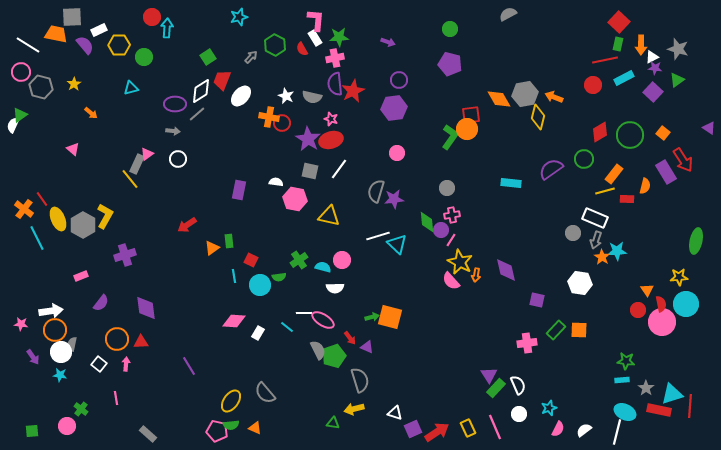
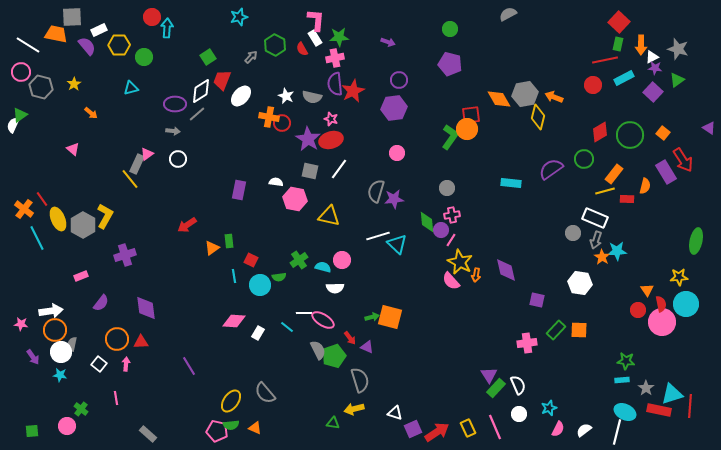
purple semicircle at (85, 45): moved 2 px right, 1 px down
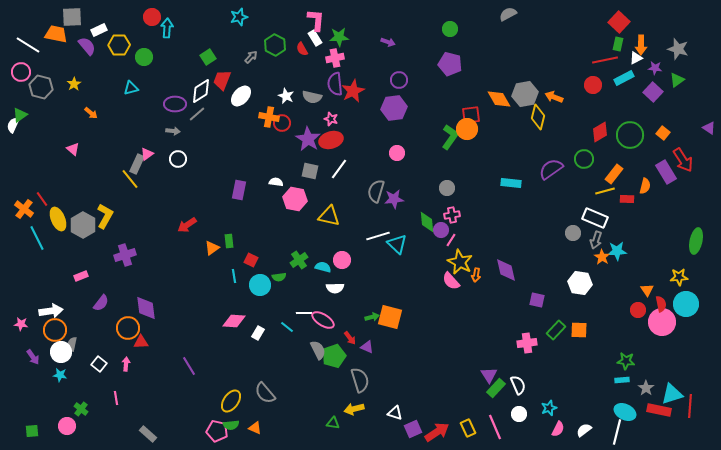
white triangle at (652, 57): moved 16 px left, 1 px down
orange circle at (117, 339): moved 11 px right, 11 px up
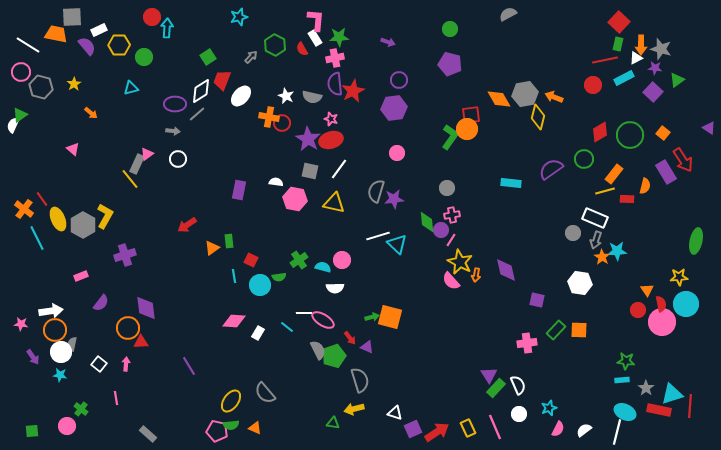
gray star at (678, 49): moved 17 px left
yellow triangle at (329, 216): moved 5 px right, 13 px up
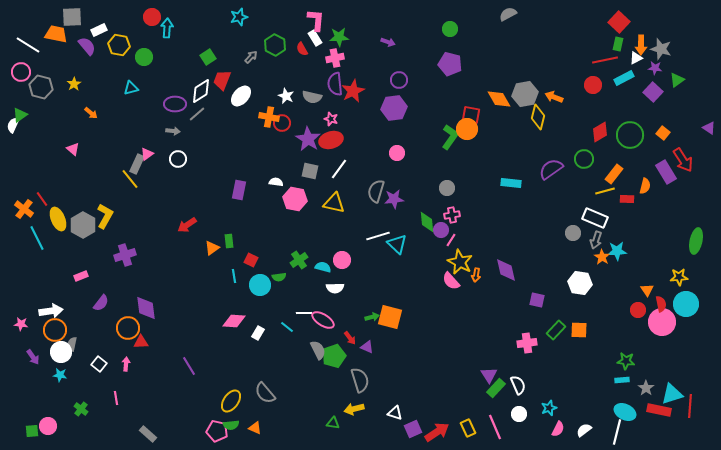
yellow hexagon at (119, 45): rotated 10 degrees clockwise
red square at (471, 115): rotated 18 degrees clockwise
pink circle at (67, 426): moved 19 px left
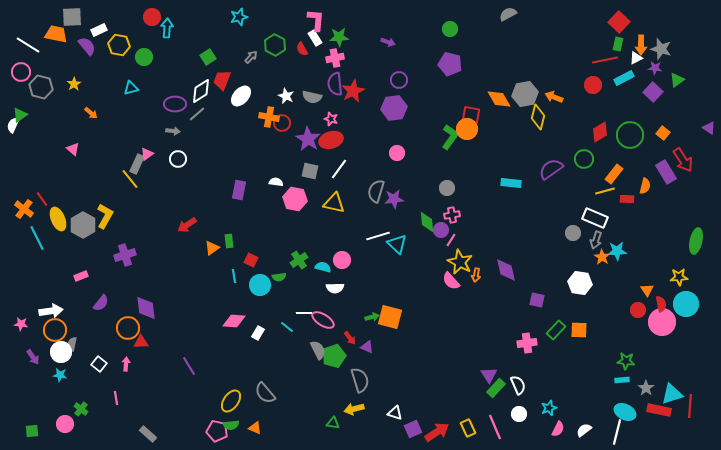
pink circle at (48, 426): moved 17 px right, 2 px up
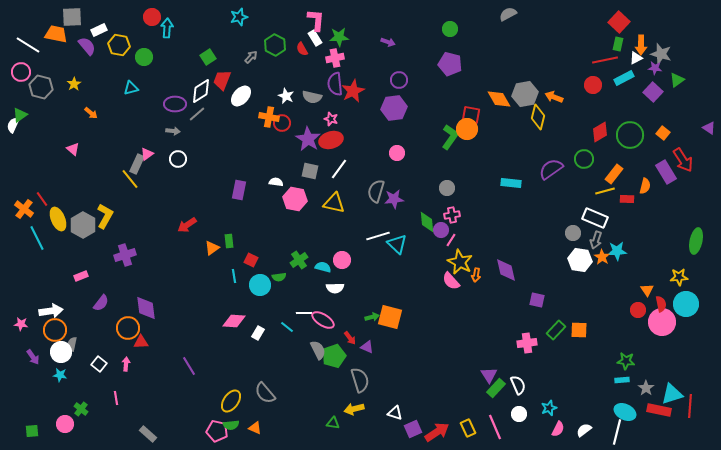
gray star at (661, 49): moved 5 px down
white hexagon at (580, 283): moved 23 px up
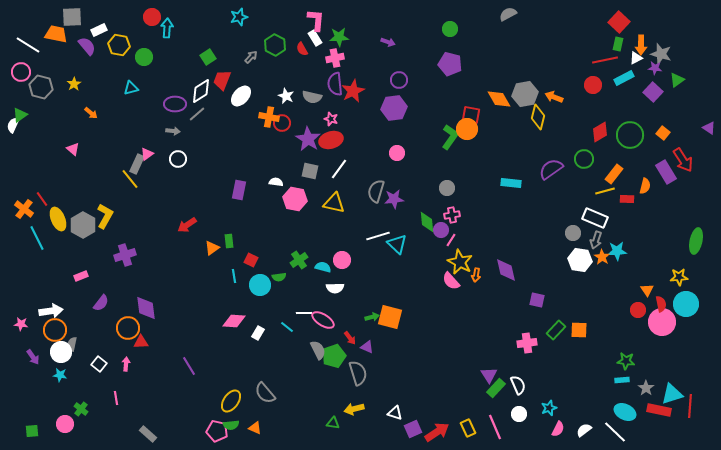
gray semicircle at (360, 380): moved 2 px left, 7 px up
white line at (617, 432): moved 2 px left; rotated 60 degrees counterclockwise
